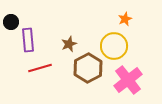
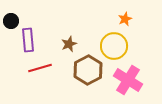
black circle: moved 1 px up
brown hexagon: moved 2 px down
pink cross: rotated 20 degrees counterclockwise
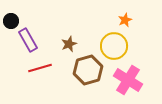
orange star: moved 1 px down
purple rectangle: rotated 25 degrees counterclockwise
brown hexagon: rotated 12 degrees clockwise
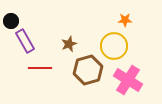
orange star: rotated 24 degrees clockwise
purple rectangle: moved 3 px left, 1 px down
red line: rotated 15 degrees clockwise
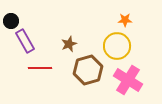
yellow circle: moved 3 px right
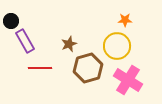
brown hexagon: moved 2 px up
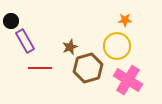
brown star: moved 1 px right, 3 px down
